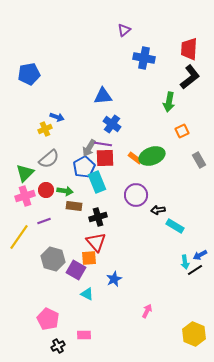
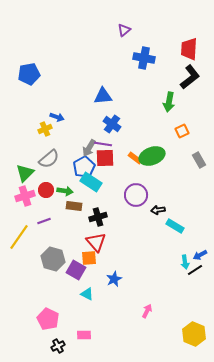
cyan rectangle at (97, 182): moved 6 px left; rotated 35 degrees counterclockwise
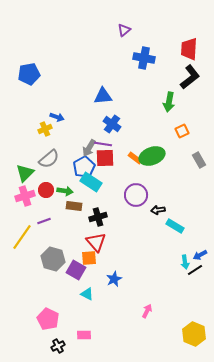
yellow line at (19, 237): moved 3 px right
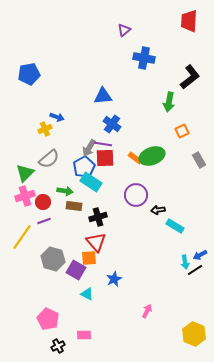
red trapezoid at (189, 49): moved 28 px up
red circle at (46, 190): moved 3 px left, 12 px down
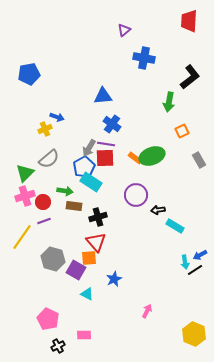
purple line at (103, 144): moved 3 px right
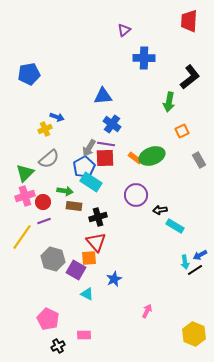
blue cross at (144, 58): rotated 10 degrees counterclockwise
black arrow at (158, 210): moved 2 px right
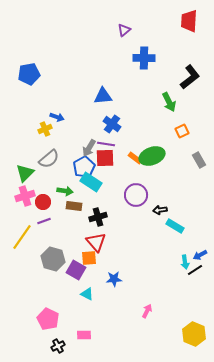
green arrow at (169, 102): rotated 36 degrees counterclockwise
blue star at (114, 279): rotated 21 degrees clockwise
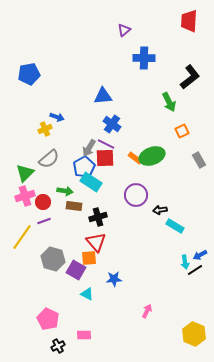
purple line at (106, 144): rotated 18 degrees clockwise
